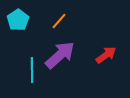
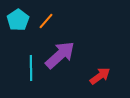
orange line: moved 13 px left
red arrow: moved 6 px left, 21 px down
cyan line: moved 1 px left, 2 px up
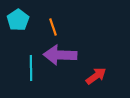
orange line: moved 7 px right, 6 px down; rotated 60 degrees counterclockwise
purple arrow: rotated 136 degrees counterclockwise
red arrow: moved 4 px left
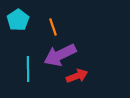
purple arrow: rotated 28 degrees counterclockwise
cyan line: moved 3 px left, 1 px down
red arrow: moved 19 px left; rotated 15 degrees clockwise
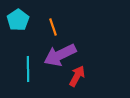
red arrow: rotated 40 degrees counterclockwise
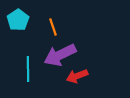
red arrow: rotated 140 degrees counterclockwise
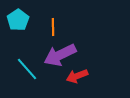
orange line: rotated 18 degrees clockwise
cyan line: moved 1 px left; rotated 40 degrees counterclockwise
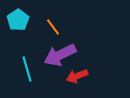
orange line: rotated 36 degrees counterclockwise
cyan line: rotated 25 degrees clockwise
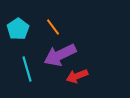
cyan pentagon: moved 9 px down
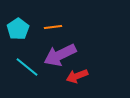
orange line: rotated 60 degrees counterclockwise
cyan line: moved 2 px up; rotated 35 degrees counterclockwise
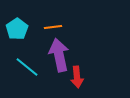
cyan pentagon: moved 1 px left
purple arrow: moved 1 px left; rotated 104 degrees clockwise
red arrow: moved 1 px down; rotated 75 degrees counterclockwise
